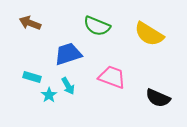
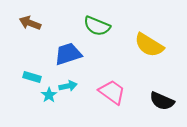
yellow semicircle: moved 11 px down
pink trapezoid: moved 15 px down; rotated 16 degrees clockwise
cyan arrow: rotated 72 degrees counterclockwise
black semicircle: moved 4 px right, 3 px down
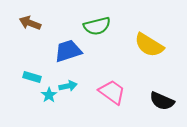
green semicircle: rotated 36 degrees counterclockwise
blue trapezoid: moved 3 px up
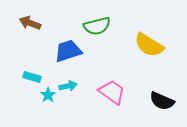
cyan star: moved 1 px left
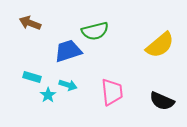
green semicircle: moved 2 px left, 5 px down
yellow semicircle: moved 11 px right; rotated 72 degrees counterclockwise
cyan arrow: moved 1 px up; rotated 30 degrees clockwise
pink trapezoid: rotated 48 degrees clockwise
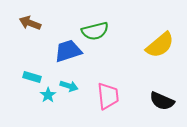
cyan arrow: moved 1 px right, 1 px down
pink trapezoid: moved 4 px left, 4 px down
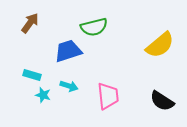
brown arrow: rotated 105 degrees clockwise
green semicircle: moved 1 px left, 4 px up
cyan rectangle: moved 2 px up
cyan star: moved 5 px left; rotated 21 degrees counterclockwise
black semicircle: rotated 10 degrees clockwise
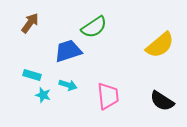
green semicircle: rotated 20 degrees counterclockwise
cyan arrow: moved 1 px left, 1 px up
